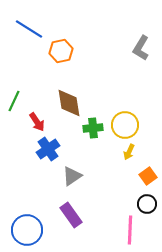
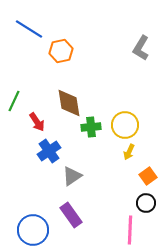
green cross: moved 2 px left, 1 px up
blue cross: moved 1 px right, 2 px down
black circle: moved 1 px left, 1 px up
blue circle: moved 6 px right
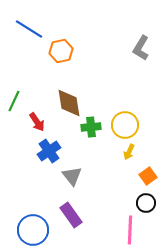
gray triangle: rotated 35 degrees counterclockwise
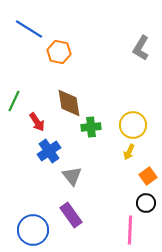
orange hexagon: moved 2 px left, 1 px down; rotated 25 degrees clockwise
yellow circle: moved 8 px right
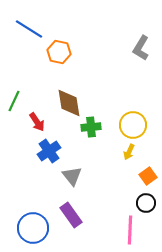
blue circle: moved 2 px up
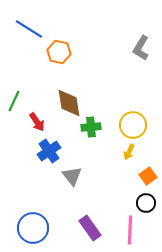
purple rectangle: moved 19 px right, 13 px down
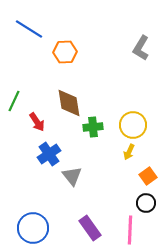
orange hexagon: moved 6 px right; rotated 15 degrees counterclockwise
green cross: moved 2 px right
blue cross: moved 3 px down
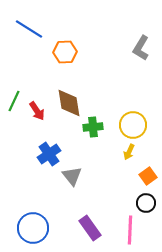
red arrow: moved 11 px up
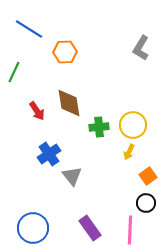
green line: moved 29 px up
green cross: moved 6 px right
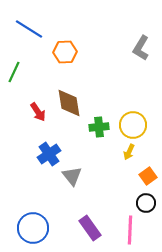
red arrow: moved 1 px right, 1 px down
